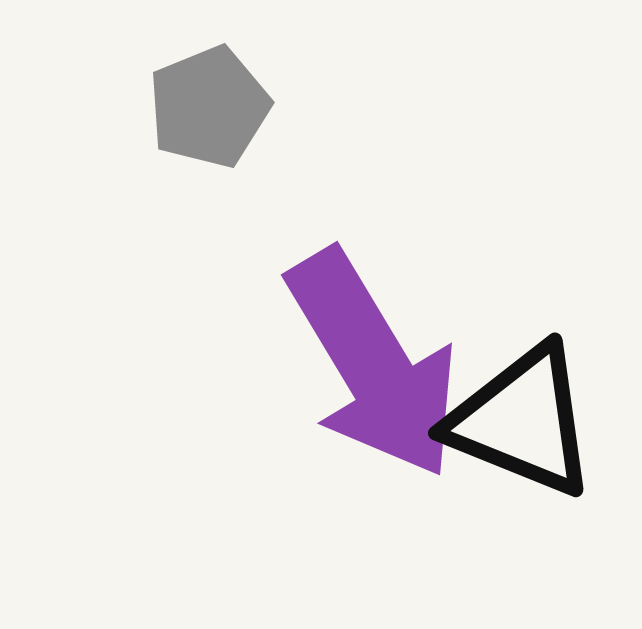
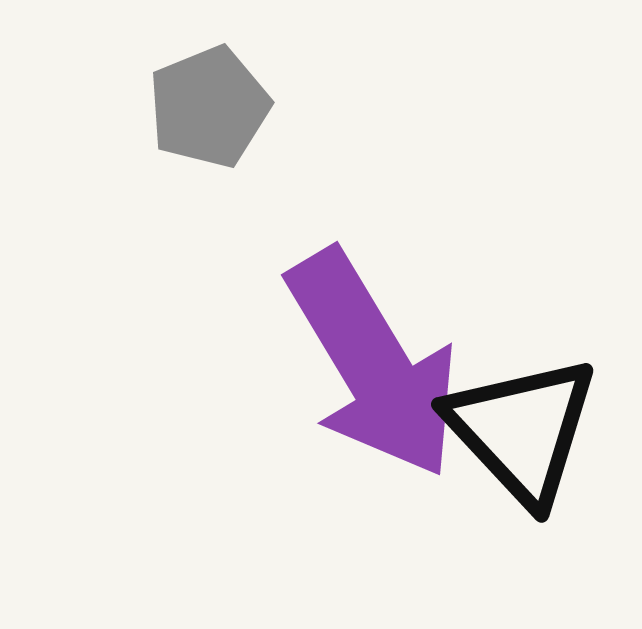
black triangle: moved 9 px down; rotated 25 degrees clockwise
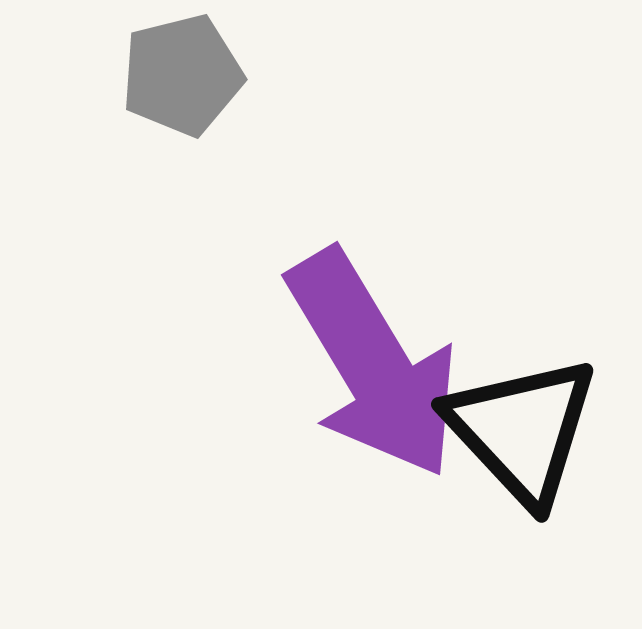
gray pentagon: moved 27 px left, 32 px up; rotated 8 degrees clockwise
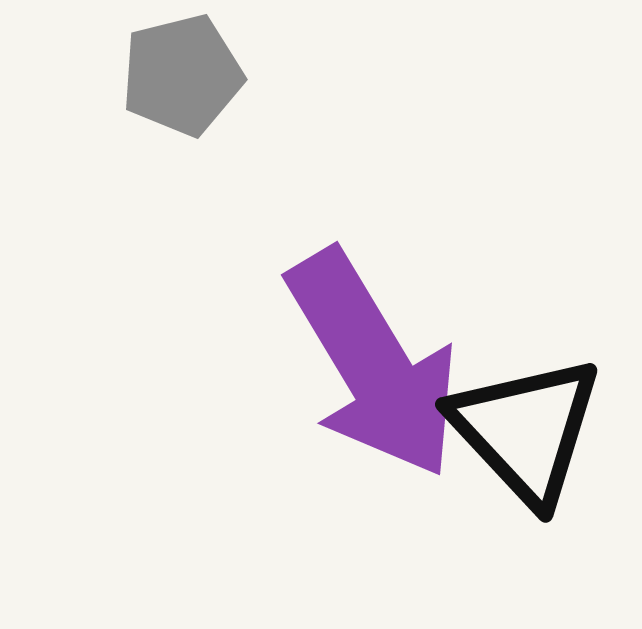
black triangle: moved 4 px right
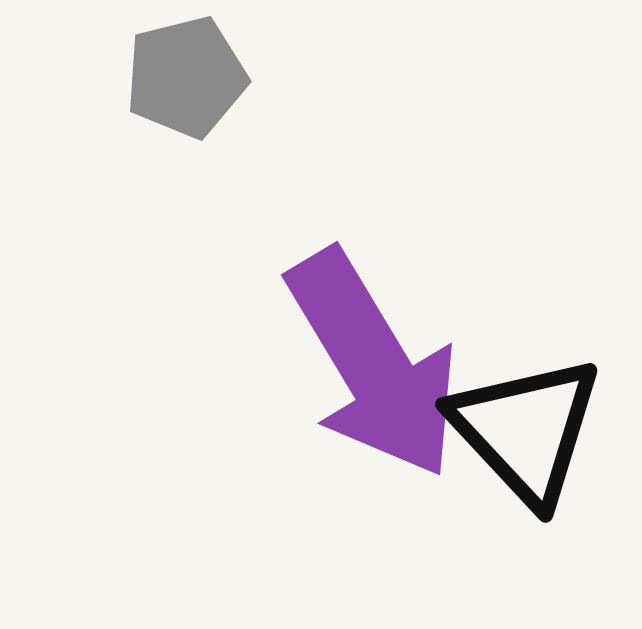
gray pentagon: moved 4 px right, 2 px down
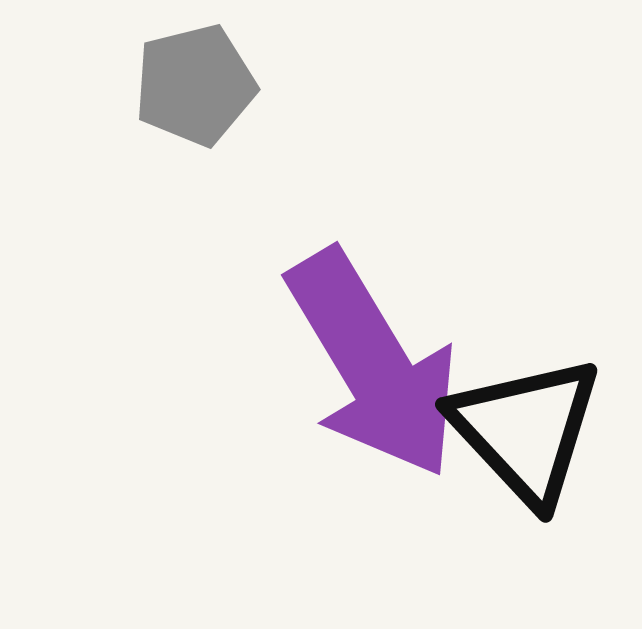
gray pentagon: moved 9 px right, 8 px down
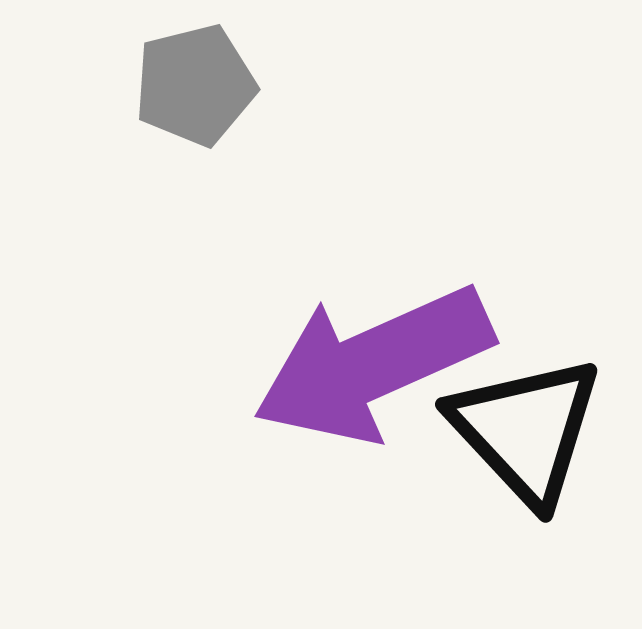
purple arrow: rotated 97 degrees clockwise
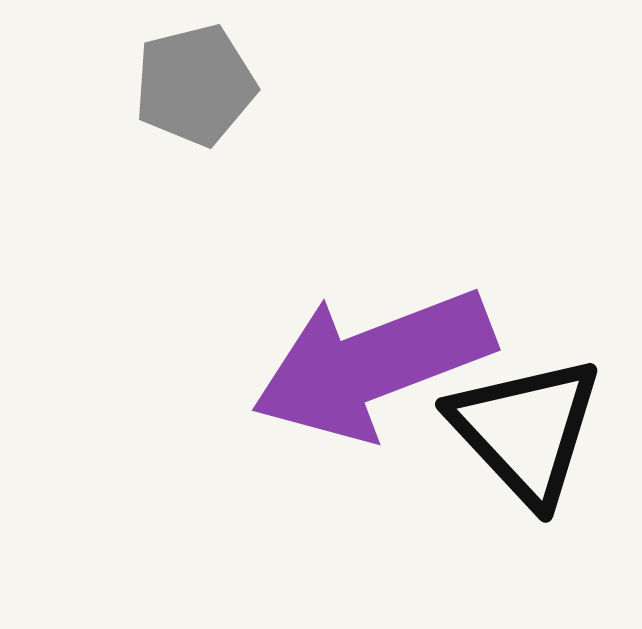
purple arrow: rotated 3 degrees clockwise
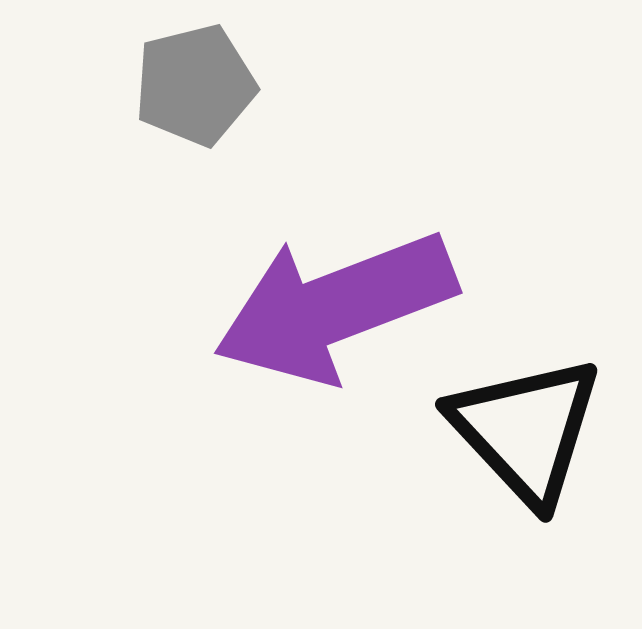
purple arrow: moved 38 px left, 57 px up
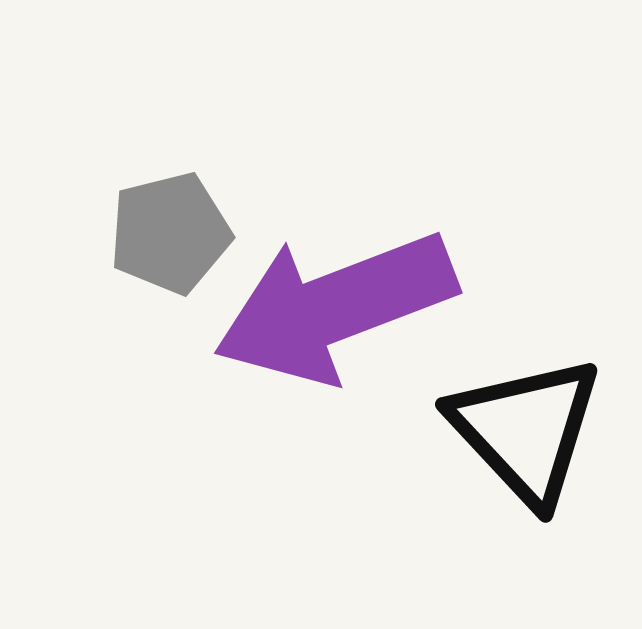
gray pentagon: moved 25 px left, 148 px down
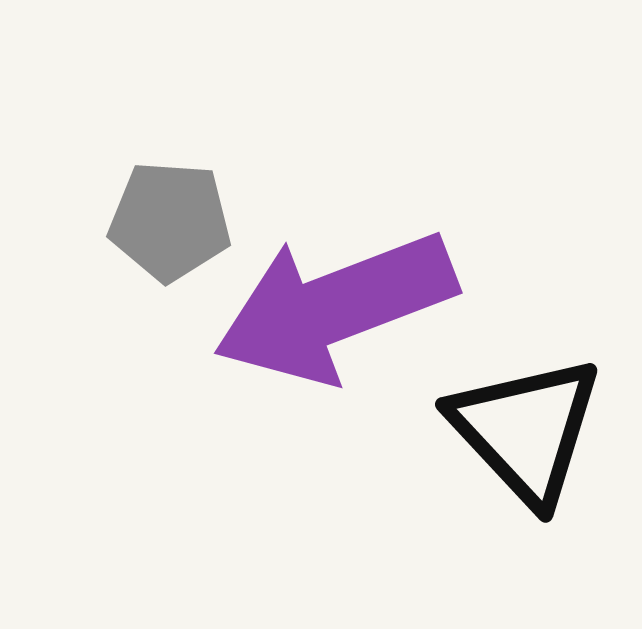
gray pentagon: moved 12 px up; rotated 18 degrees clockwise
